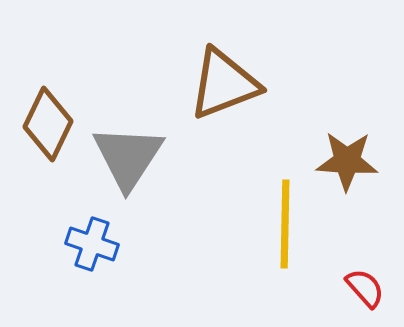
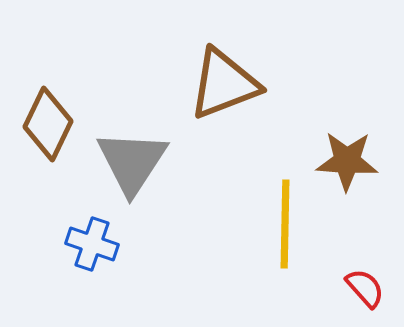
gray triangle: moved 4 px right, 5 px down
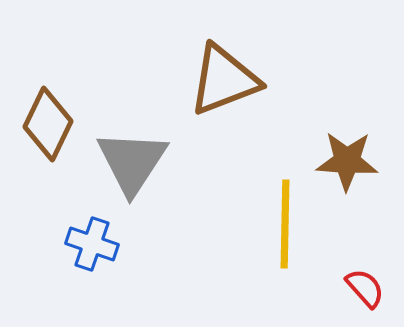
brown triangle: moved 4 px up
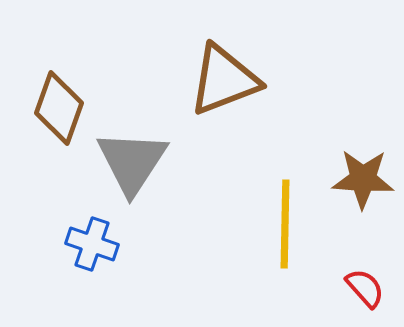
brown diamond: moved 11 px right, 16 px up; rotated 6 degrees counterclockwise
brown star: moved 16 px right, 18 px down
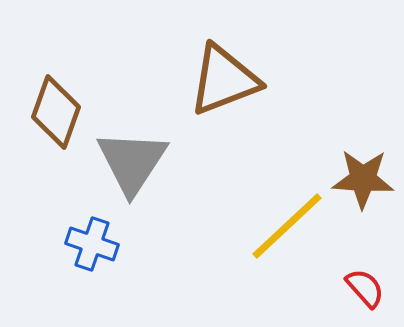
brown diamond: moved 3 px left, 4 px down
yellow line: moved 2 px right, 2 px down; rotated 46 degrees clockwise
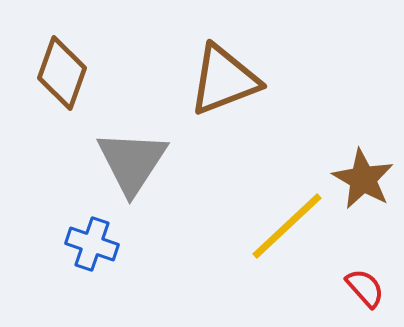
brown diamond: moved 6 px right, 39 px up
brown star: rotated 26 degrees clockwise
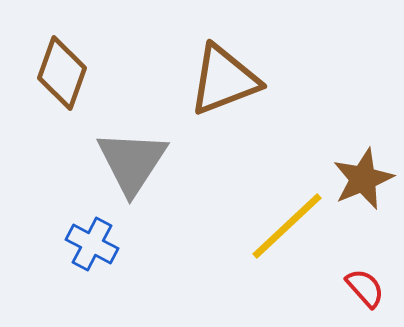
brown star: rotated 20 degrees clockwise
blue cross: rotated 9 degrees clockwise
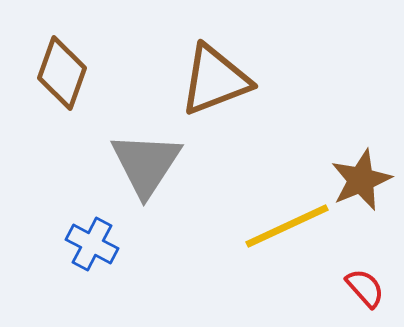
brown triangle: moved 9 px left
gray triangle: moved 14 px right, 2 px down
brown star: moved 2 px left, 1 px down
yellow line: rotated 18 degrees clockwise
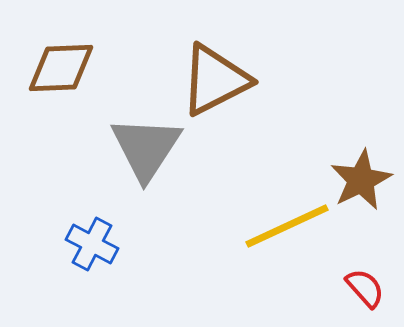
brown diamond: moved 1 px left, 5 px up; rotated 68 degrees clockwise
brown triangle: rotated 6 degrees counterclockwise
gray triangle: moved 16 px up
brown star: rotated 4 degrees counterclockwise
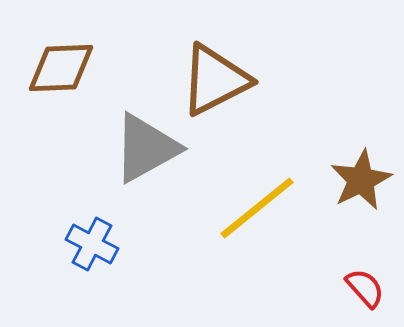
gray triangle: rotated 28 degrees clockwise
yellow line: moved 30 px left, 18 px up; rotated 14 degrees counterclockwise
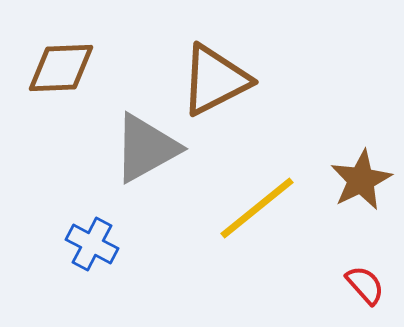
red semicircle: moved 3 px up
